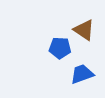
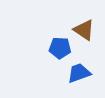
blue trapezoid: moved 3 px left, 1 px up
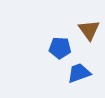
brown triangle: moved 5 px right; rotated 20 degrees clockwise
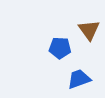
blue trapezoid: moved 6 px down
